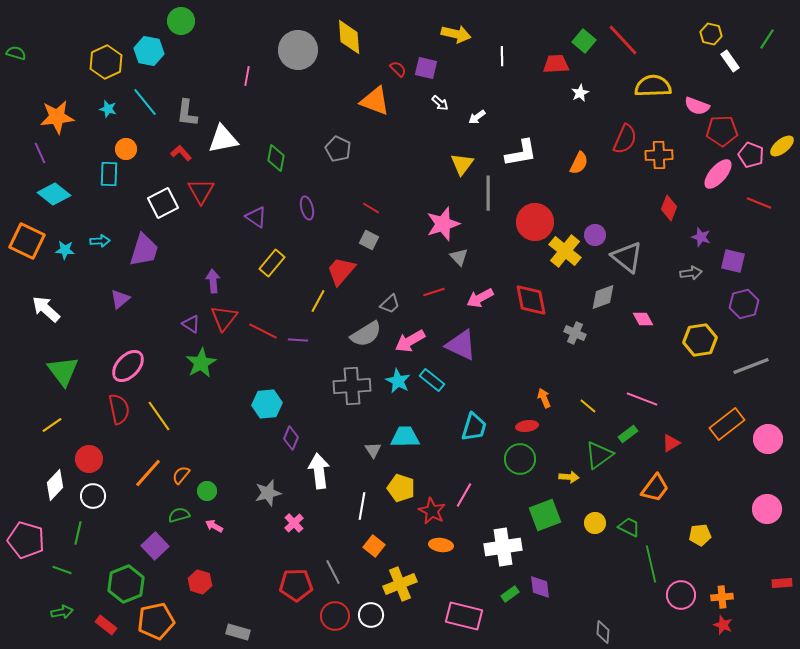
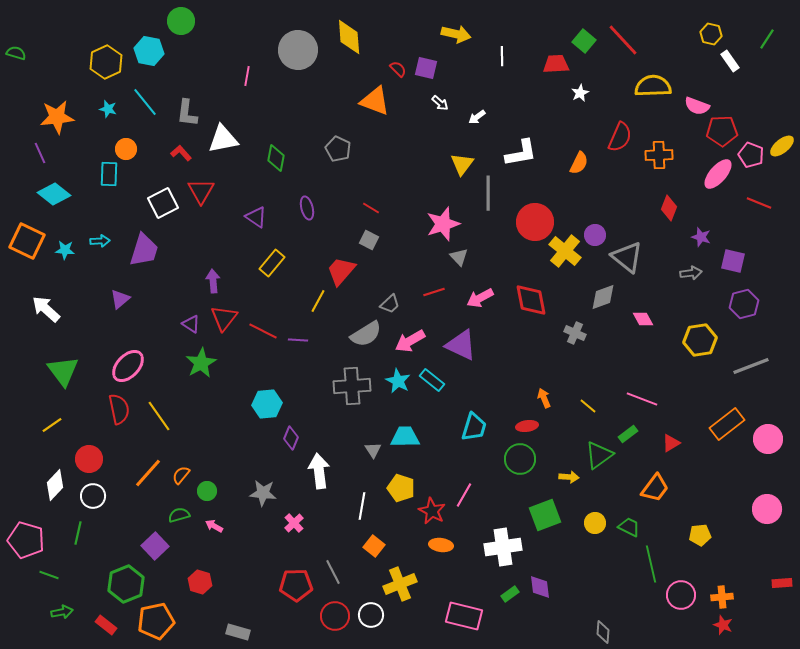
red semicircle at (625, 139): moved 5 px left, 2 px up
gray star at (268, 493): moved 5 px left; rotated 20 degrees clockwise
green line at (62, 570): moved 13 px left, 5 px down
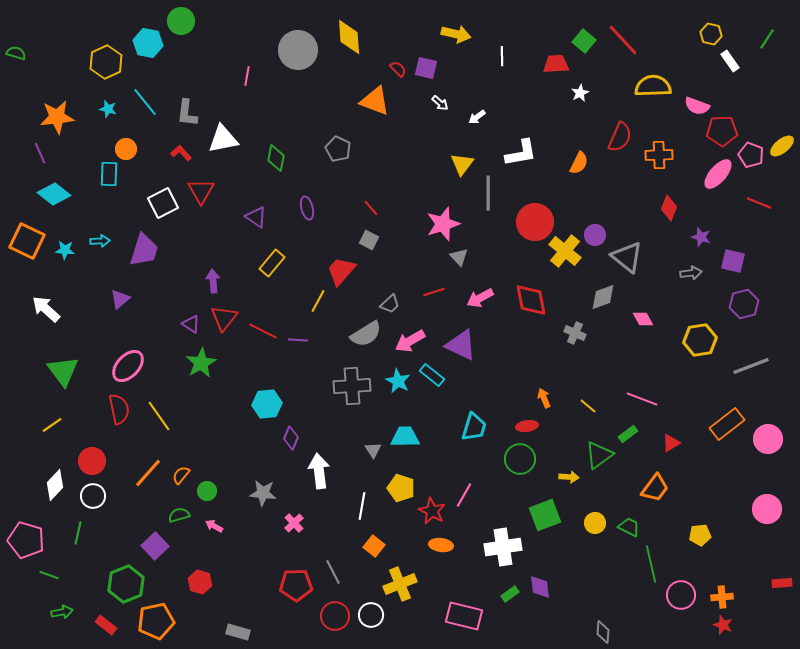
cyan hexagon at (149, 51): moved 1 px left, 8 px up
red line at (371, 208): rotated 18 degrees clockwise
cyan rectangle at (432, 380): moved 5 px up
red circle at (89, 459): moved 3 px right, 2 px down
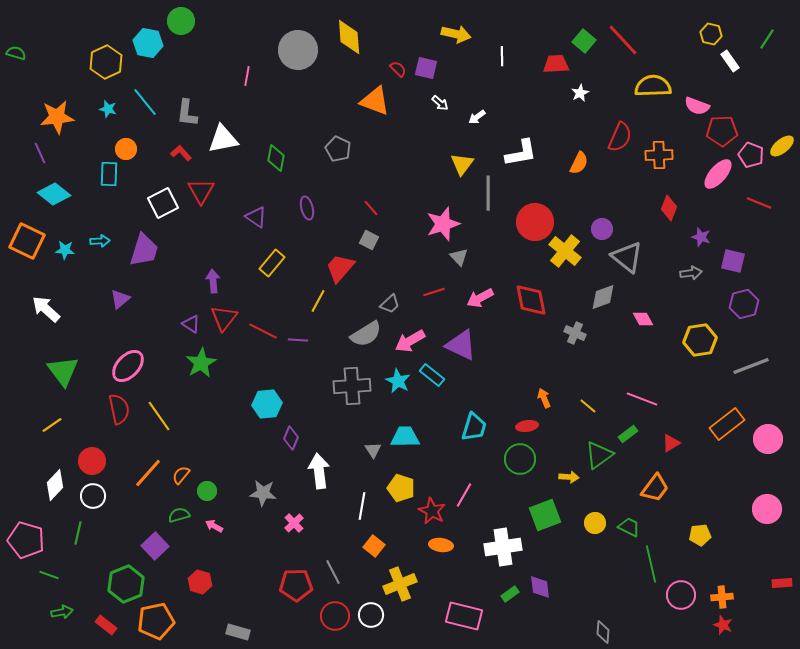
purple circle at (595, 235): moved 7 px right, 6 px up
red trapezoid at (341, 271): moved 1 px left, 3 px up
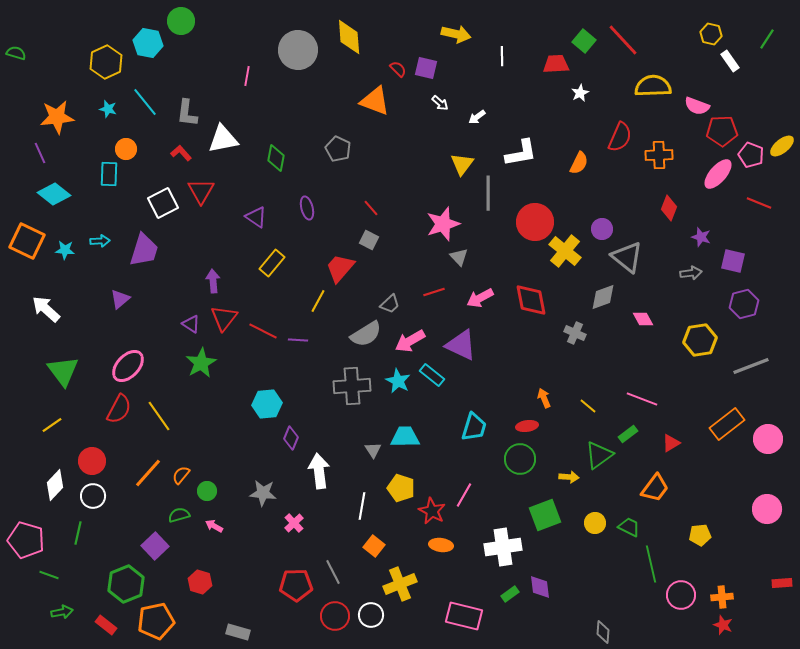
red semicircle at (119, 409): rotated 40 degrees clockwise
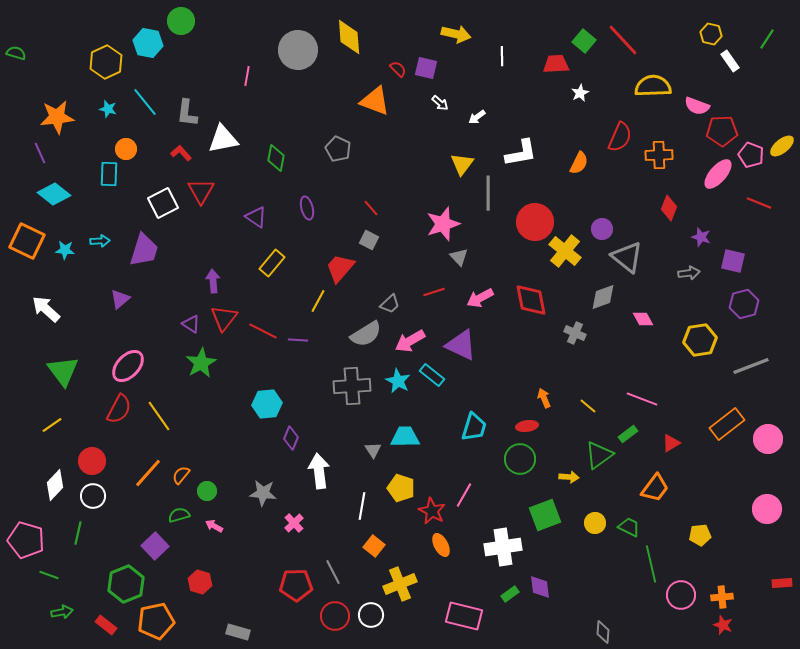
gray arrow at (691, 273): moved 2 px left
orange ellipse at (441, 545): rotated 55 degrees clockwise
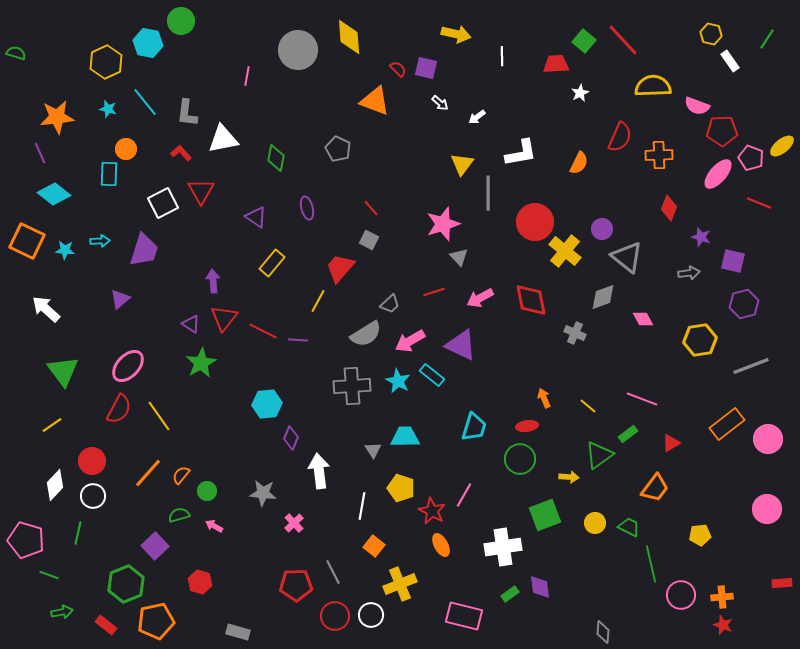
pink pentagon at (751, 155): moved 3 px down
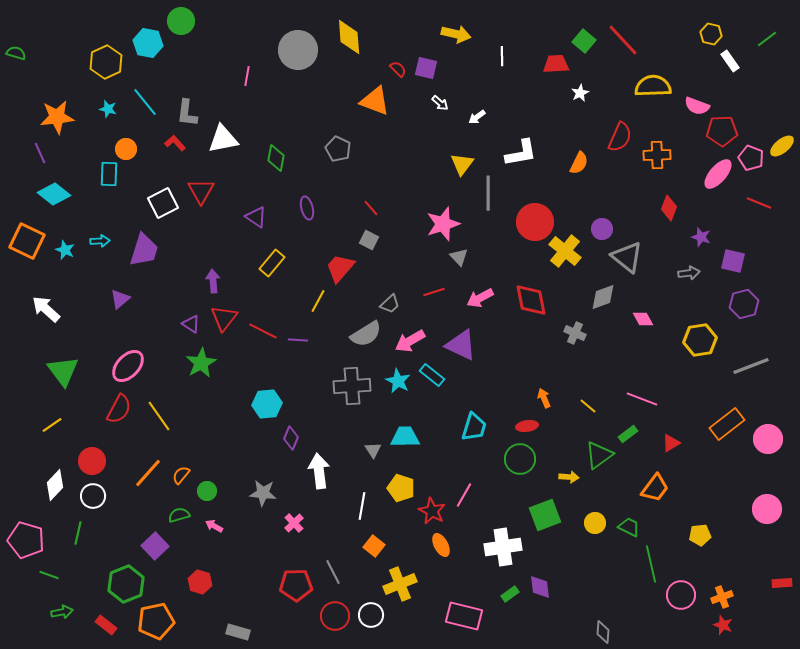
green line at (767, 39): rotated 20 degrees clockwise
red L-shape at (181, 153): moved 6 px left, 10 px up
orange cross at (659, 155): moved 2 px left
cyan star at (65, 250): rotated 18 degrees clockwise
orange cross at (722, 597): rotated 15 degrees counterclockwise
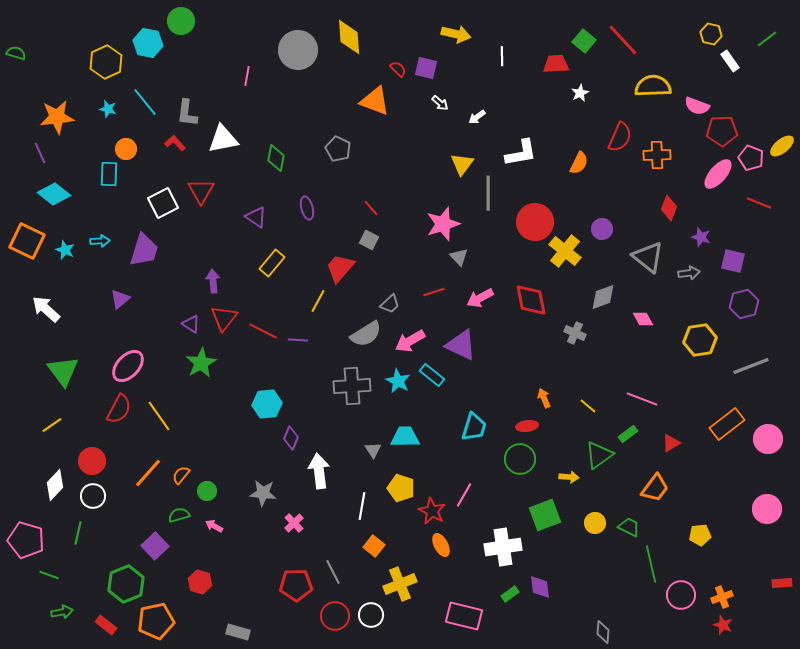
gray triangle at (627, 257): moved 21 px right
